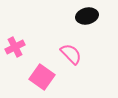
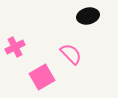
black ellipse: moved 1 px right
pink square: rotated 25 degrees clockwise
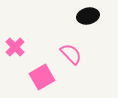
pink cross: rotated 18 degrees counterclockwise
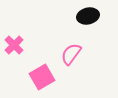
pink cross: moved 1 px left, 2 px up
pink semicircle: rotated 100 degrees counterclockwise
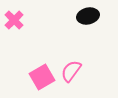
pink cross: moved 25 px up
pink semicircle: moved 17 px down
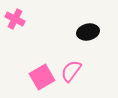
black ellipse: moved 16 px down
pink cross: moved 1 px right, 1 px up; rotated 18 degrees counterclockwise
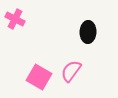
black ellipse: rotated 75 degrees counterclockwise
pink square: moved 3 px left; rotated 30 degrees counterclockwise
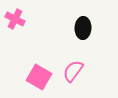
black ellipse: moved 5 px left, 4 px up
pink semicircle: moved 2 px right
